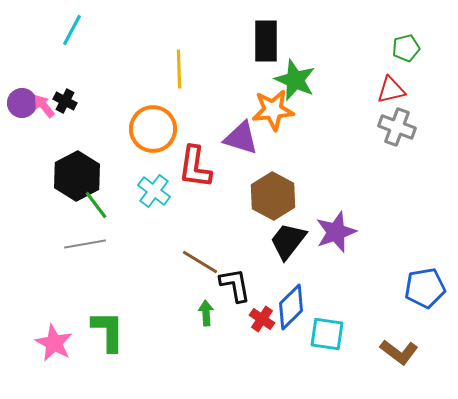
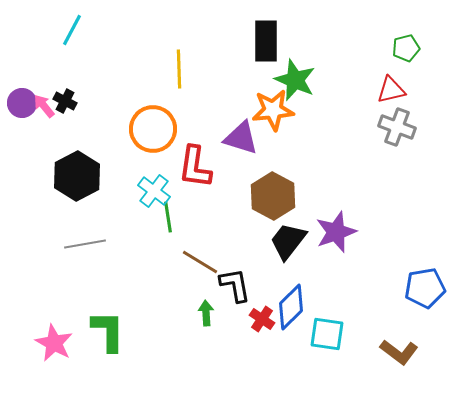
green line: moved 72 px right, 12 px down; rotated 28 degrees clockwise
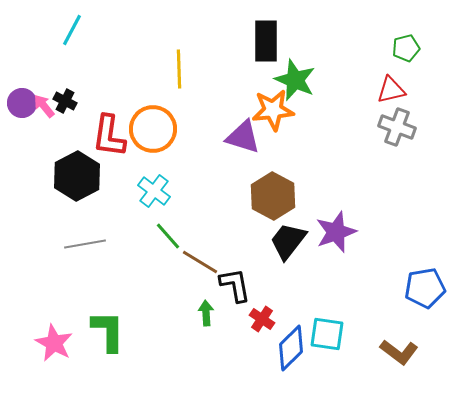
purple triangle: moved 2 px right, 1 px up
red L-shape: moved 86 px left, 31 px up
green line: moved 19 px down; rotated 32 degrees counterclockwise
blue diamond: moved 41 px down
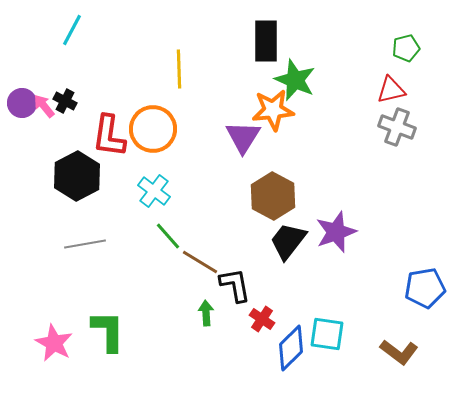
purple triangle: rotated 45 degrees clockwise
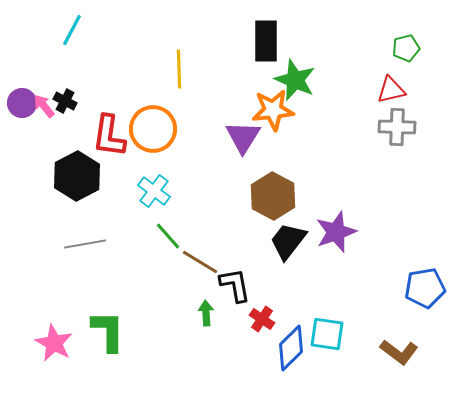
gray cross: rotated 18 degrees counterclockwise
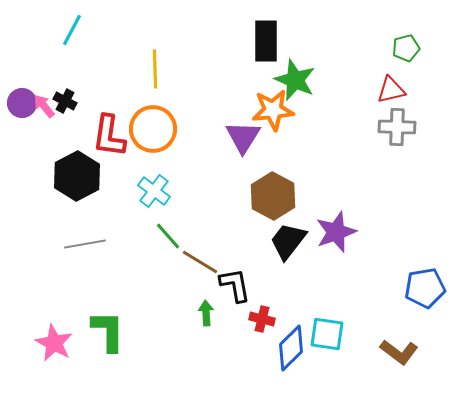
yellow line: moved 24 px left
red cross: rotated 20 degrees counterclockwise
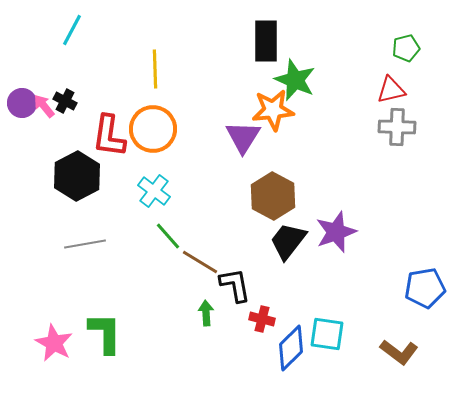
green L-shape: moved 3 px left, 2 px down
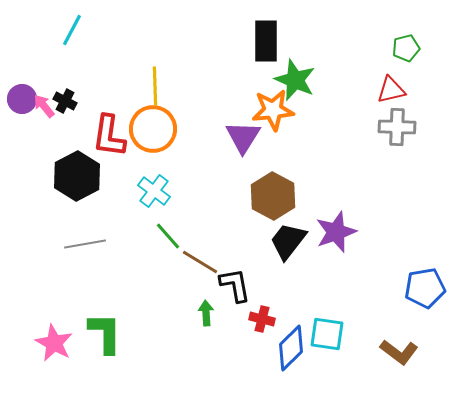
yellow line: moved 17 px down
purple circle: moved 4 px up
